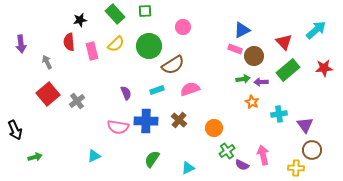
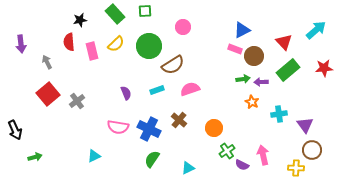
blue cross at (146, 121): moved 3 px right, 8 px down; rotated 25 degrees clockwise
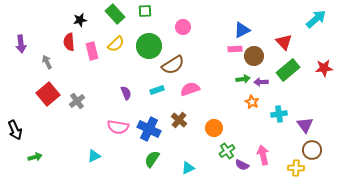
cyan arrow at (316, 30): moved 11 px up
pink rectangle at (235, 49): rotated 24 degrees counterclockwise
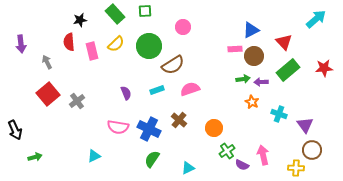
blue triangle at (242, 30): moved 9 px right
cyan cross at (279, 114): rotated 28 degrees clockwise
